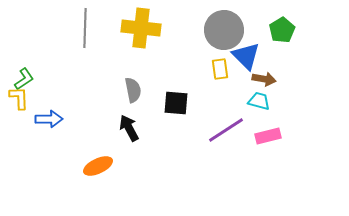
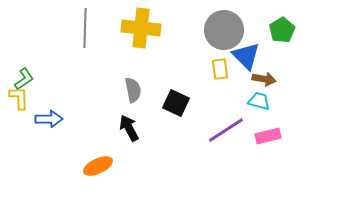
black square: rotated 20 degrees clockwise
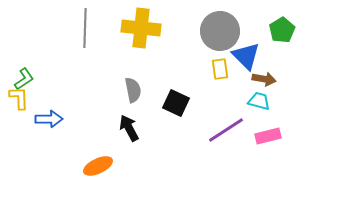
gray circle: moved 4 px left, 1 px down
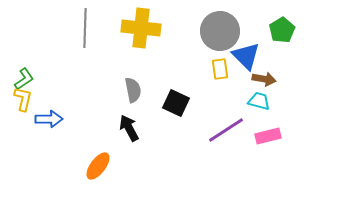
yellow L-shape: moved 4 px right, 1 px down; rotated 15 degrees clockwise
orange ellipse: rotated 28 degrees counterclockwise
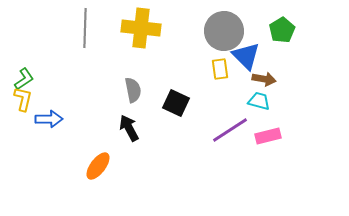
gray circle: moved 4 px right
purple line: moved 4 px right
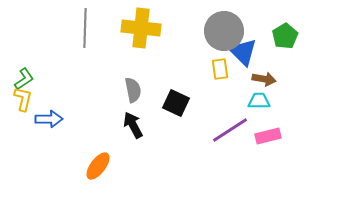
green pentagon: moved 3 px right, 6 px down
blue triangle: moved 3 px left, 4 px up
cyan trapezoid: rotated 15 degrees counterclockwise
black arrow: moved 4 px right, 3 px up
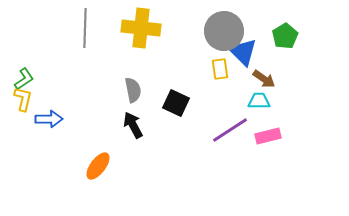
brown arrow: rotated 25 degrees clockwise
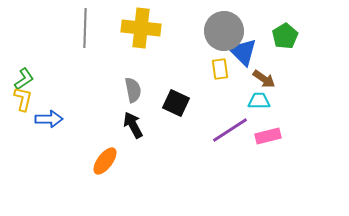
orange ellipse: moved 7 px right, 5 px up
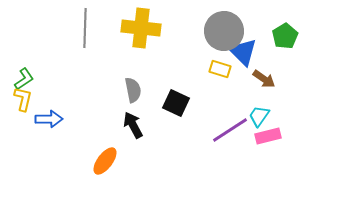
yellow rectangle: rotated 65 degrees counterclockwise
cyan trapezoid: moved 15 px down; rotated 55 degrees counterclockwise
